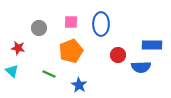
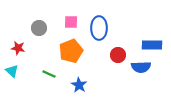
blue ellipse: moved 2 px left, 4 px down
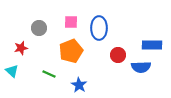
red star: moved 3 px right; rotated 24 degrees counterclockwise
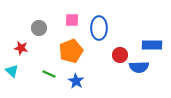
pink square: moved 1 px right, 2 px up
red star: rotated 24 degrees clockwise
red circle: moved 2 px right
blue semicircle: moved 2 px left
blue star: moved 3 px left, 4 px up
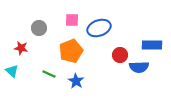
blue ellipse: rotated 70 degrees clockwise
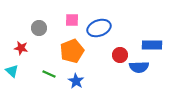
orange pentagon: moved 1 px right
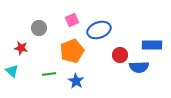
pink square: rotated 24 degrees counterclockwise
blue ellipse: moved 2 px down
green line: rotated 32 degrees counterclockwise
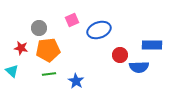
orange pentagon: moved 24 px left, 1 px up; rotated 15 degrees clockwise
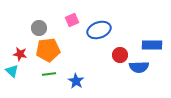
red star: moved 1 px left, 6 px down
